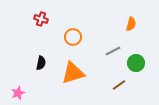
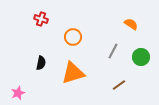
orange semicircle: rotated 72 degrees counterclockwise
gray line: rotated 35 degrees counterclockwise
green circle: moved 5 px right, 6 px up
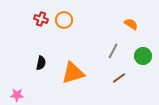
orange circle: moved 9 px left, 17 px up
green circle: moved 2 px right, 1 px up
brown line: moved 7 px up
pink star: moved 1 px left, 2 px down; rotated 24 degrees clockwise
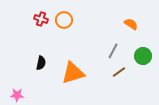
brown line: moved 6 px up
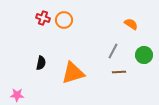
red cross: moved 2 px right, 1 px up
green circle: moved 1 px right, 1 px up
brown line: rotated 32 degrees clockwise
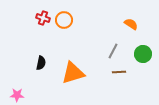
green circle: moved 1 px left, 1 px up
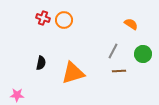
brown line: moved 1 px up
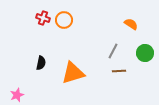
green circle: moved 2 px right, 1 px up
pink star: rotated 24 degrees counterclockwise
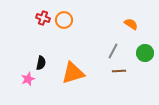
pink star: moved 11 px right, 16 px up
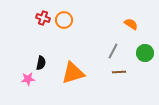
brown line: moved 1 px down
pink star: rotated 16 degrees clockwise
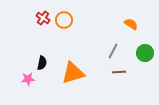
red cross: rotated 16 degrees clockwise
black semicircle: moved 1 px right
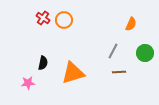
orange semicircle: rotated 80 degrees clockwise
black semicircle: moved 1 px right
pink star: moved 4 px down
